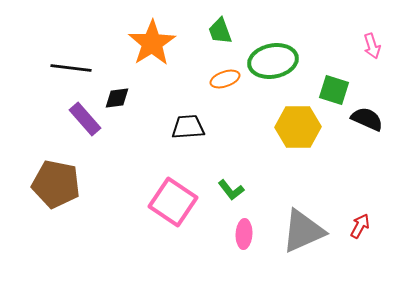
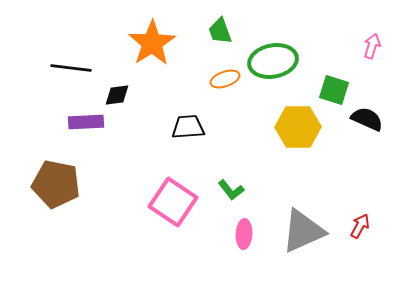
pink arrow: rotated 145 degrees counterclockwise
black diamond: moved 3 px up
purple rectangle: moved 1 px right, 3 px down; rotated 52 degrees counterclockwise
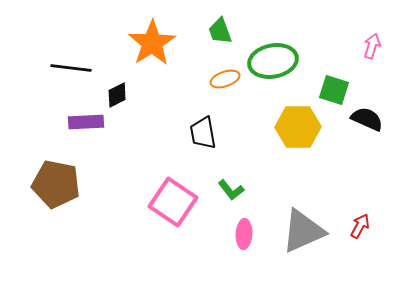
black diamond: rotated 20 degrees counterclockwise
black trapezoid: moved 15 px right, 6 px down; rotated 96 degrees counterclockwise
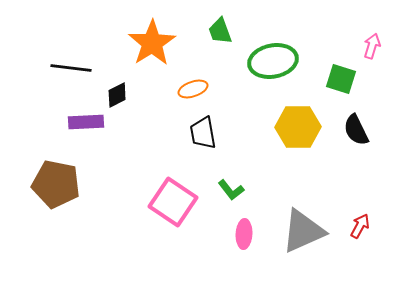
orange ellipse: moved 32 px left, 10 px down
green square: moved 7 px right, 11 px up
black semicircle: moved 11 px left, 11 px down; rotated 140 degrees counterclockwise
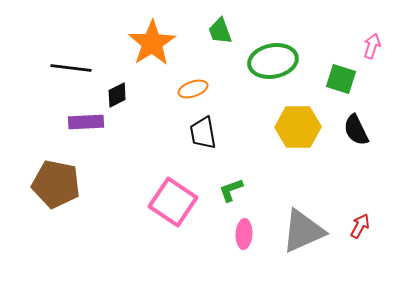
green L-shape: rotated 108 degrees clockwise
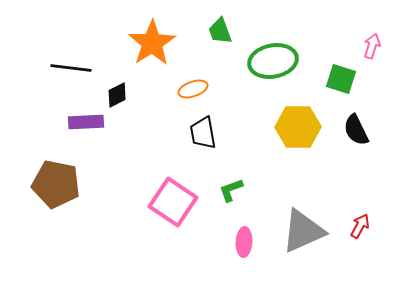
pink ellipse: moved 8 px down
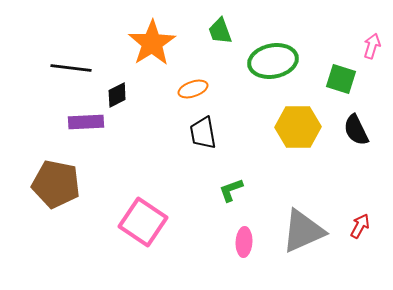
pink square: moved 30 px left, 20 px down
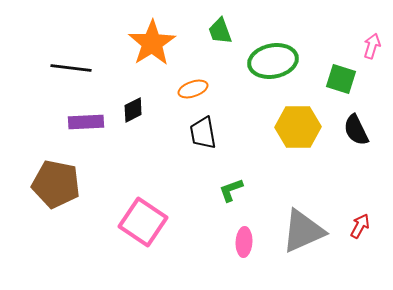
black diamond: moved 16 px right, 15 px down
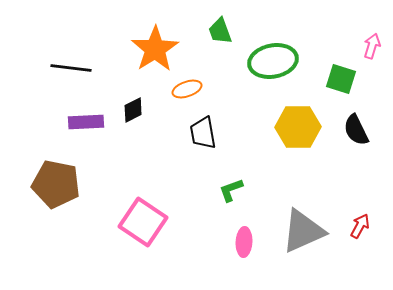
orange star: moved 3 px right, 6 px down
orange ellipse: moved 6 px left
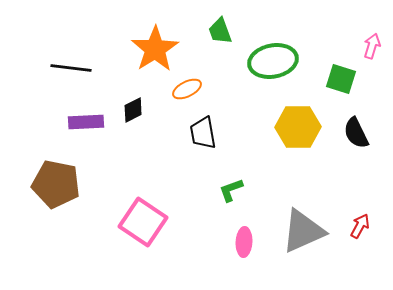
orange ellipse: rotated 8 degrees counterclockwise
black semicircle: moved 3 px down
